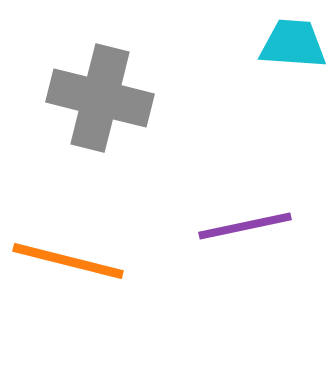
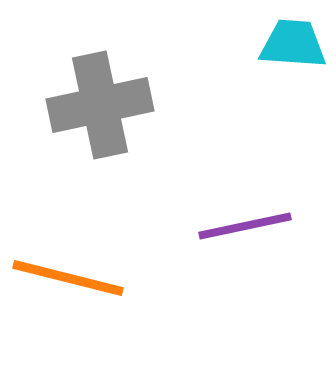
gray cross: moved 7 px down; rotated 26 degrees counterclockwise
orange line: moved 17 px down
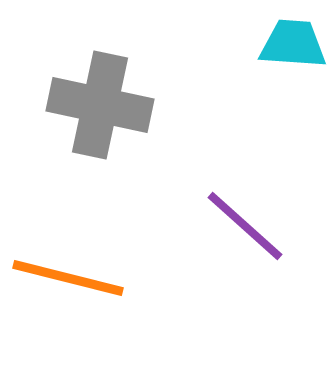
gray cross: rotated 24 degrees clockwise
purple line: rotated 54 degrees clockwise
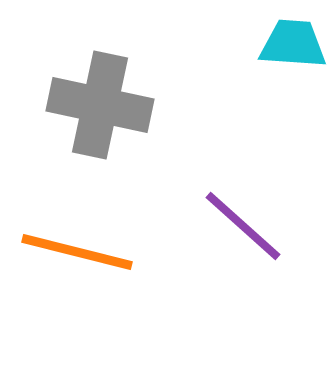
purple line: moved 2 px left
orange line: moved 9 px right, 26 px up
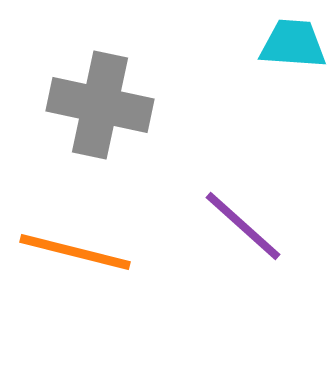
orange line: moved 2 px left
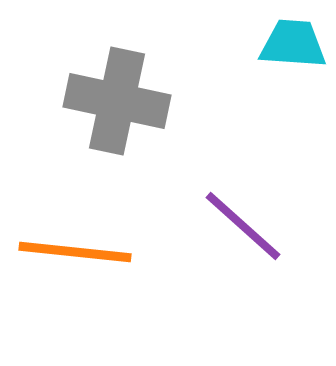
gray cross: moved 17 px right, 4 px up
orange line: rotated 8 degrees counterclockwise
